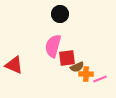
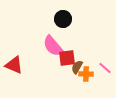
black circle: moved 3 px right, 5 px down
pink semicircle: rotated 55 degrees counterclockwise
brown semicircle: rotated 144 degrees clockwise
pink line: moved 5 px right, 11 px up; rotated 64 degrees clockwise
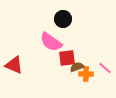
pink semicircle: moved 2 px left, 4 px up; rotated 15 degrees counterclockwise
brown semicircle: rotated 40 degrees clockwise
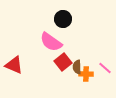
red square: moved 4 px left, 4 px down; rotated 30 degrees counterclockwise
brown semicircle: rotated 72 degrees counterclockwise
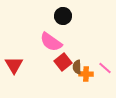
black circle: moved 3 px up
red triangle: rotated 36 degrees clockwise
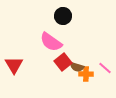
brown semicircle: rotated 72 degrees counterclockwise
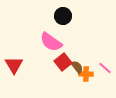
brown semicircle: rotated 144 degrees counterclockwise
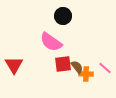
red square: moved 2 px down; rotated 30 degrees clockwise
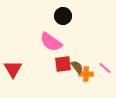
red triangle: moved 1 px left, 4 px down
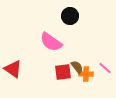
black circle: moved 7 px right
red square: moved 8 px down
red triangle: rotated 24 degrees counterclockwise
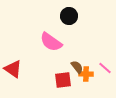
black circle: moved 1 px left
red square: moved 8 px down
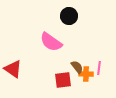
pink line: moved 6 px left; rotated 56 degrees clockwise
